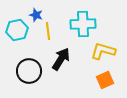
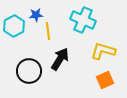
blue star: rotated 24 degrees counterclockwise
cyan cross: moved 4 px up; rotated 25 degrees clockwise
cyan hexagon: moved 3 px left, 4 px up; rotated 15 degrees counterclockwise
black arrow: moved 1 px left
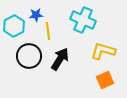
black circle: moved 15 px up
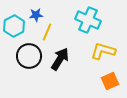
cyan cross: moved 5 px right
yellow line: moved 1 px left, 1 px down; rotated 30 degrees clockwise
orange square: moved 5 px right, 1 px down
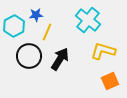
cyan cross: rotated 15 degrees clockwise
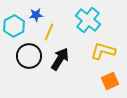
yellow line: moved 2 px right
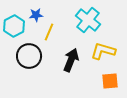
black arrow: moved 11 px right, 1 px down; rotated 10 degrees counterclockwise
orange square: rotated 18 degrees clockwise
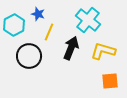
blue star: moved 2 px right, 1 px up; rotated 24 degrees clockwise
cyan hexagon: moved 1 px up
black arrow: moved 12 px up
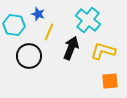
cyan hexagon: rotated 25 degrees counterclockwise
